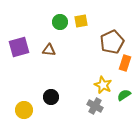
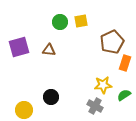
yellow star: rotated 30 degrees counterclockwise
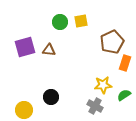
purple square: moved 6 px right
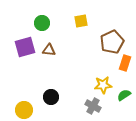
green circle: moved 18 px left, 1 px down
gray cross: moved 2 px left
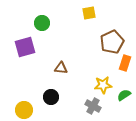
yellow square: moved 8 px right, 8 px up
brown triangle: moved 12 px right, 18 px down
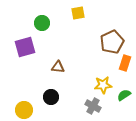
yellow square: moved 11 px left
brown triangle: moved 3 px left, 1 px up
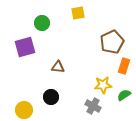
orange rectangle: moved 1 px left, 3 px down
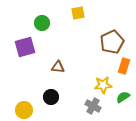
green semicircle: moved 1 px left, 2 px down
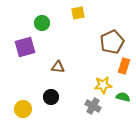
green semicircle: rotated 48 degrees clockwise
yellow circle: moved 1 px left, 1 px up
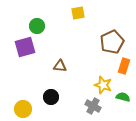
green circle: moved 5 px left, 3 px down
brown triangle: moved 2 px right, 1 px up
yellow star: rotated 24 degrees clockwise
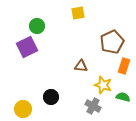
purple square: moved 2 px right; rotated 10 degrees counterclockwise
brown triangle: moved 21 px right
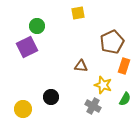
green semicircle: moved 2 px right, 2 px down; rotated 104 degrees clockwise
